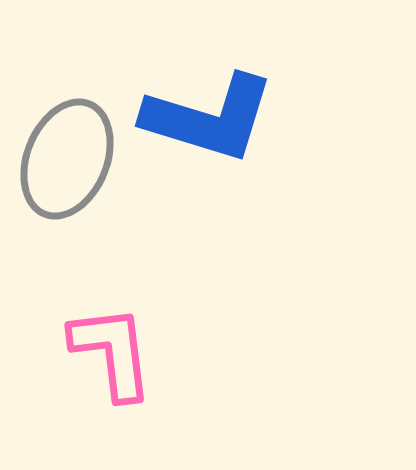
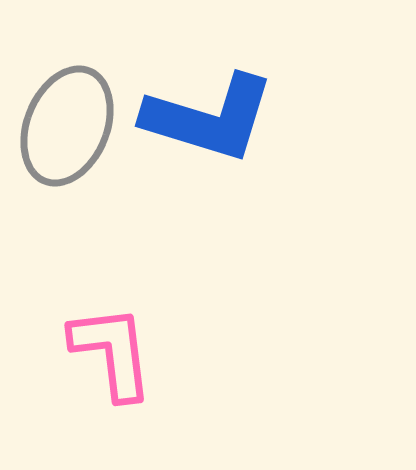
gray ellipse: moved 33 px up
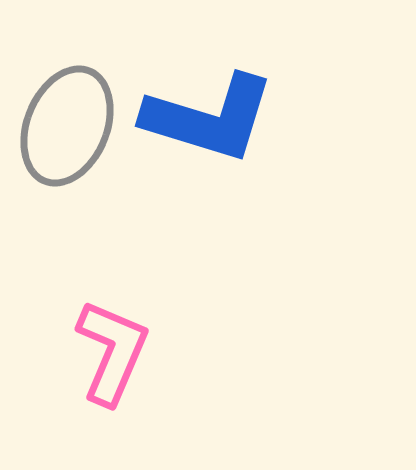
pink L-shape: rotated 30 degrees clockwise
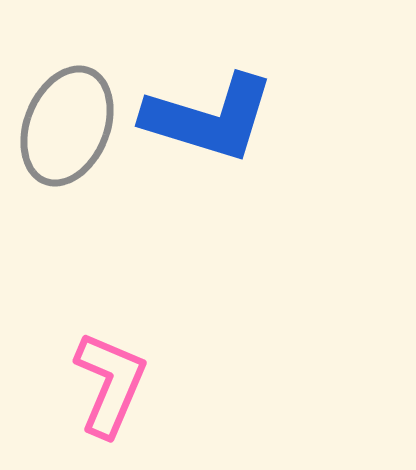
pink L-shape: moved 2 px left, 32 px down
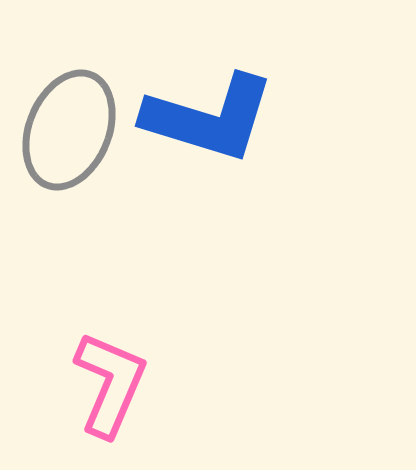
gray ellipse: moved 2 px right, 4 px down
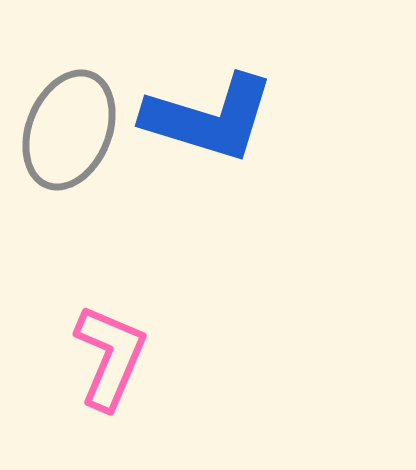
pink L-shape: moved 27 px up
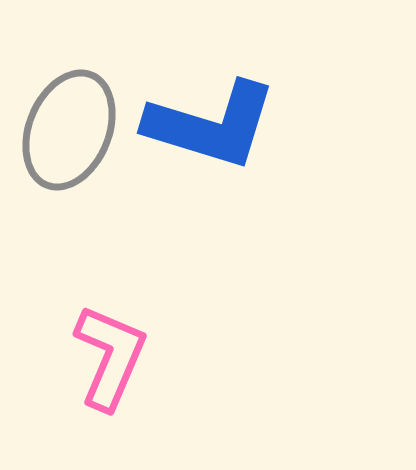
blue L-shape: moved 2 px right, 7 px down
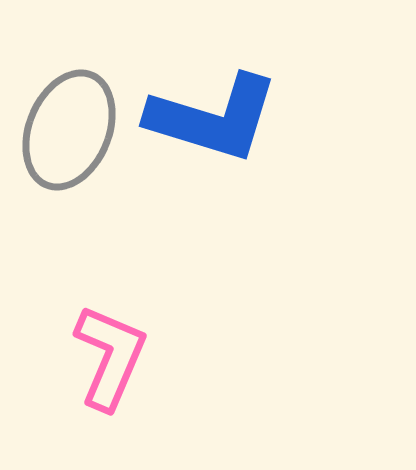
blue L-shape: moved 2 px right, 7 px up
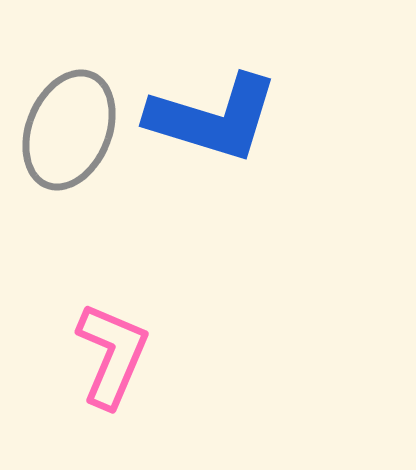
pink L-shape: moved 2 px right, 2 px up
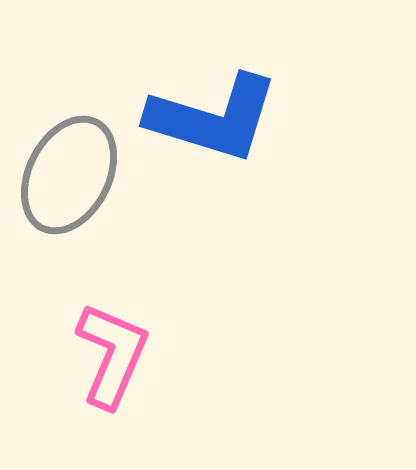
gray ellipse: moved 45 px down; rotated 5 degrees clockwise
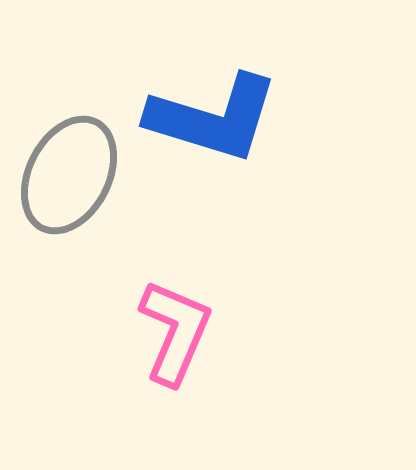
pink L-shape: moved 63 px right, 23 px up
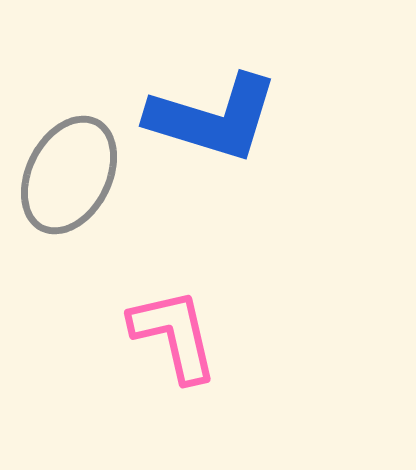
pink L-shape: moved 1 px left, 3 px down; rotated 36 degrees counterclockwise
